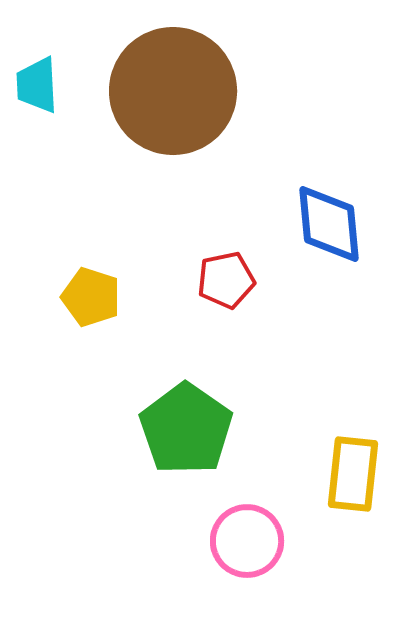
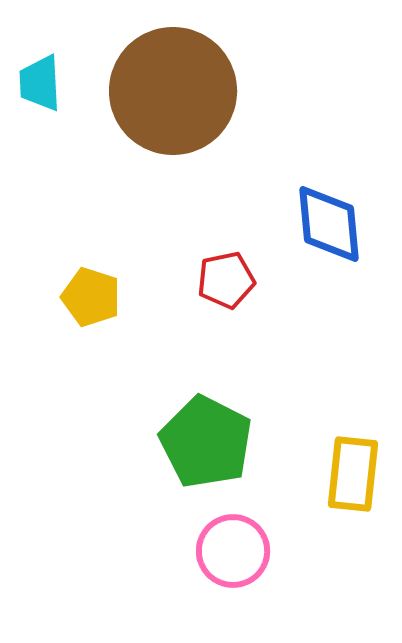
cyan trapezoid: moved 3 px right, 2 px up
green pentagon: moved 20 px right, 13 px down; rotated 8 degrees counterclockwise
pink circle: moved 14 px left, 10 px down
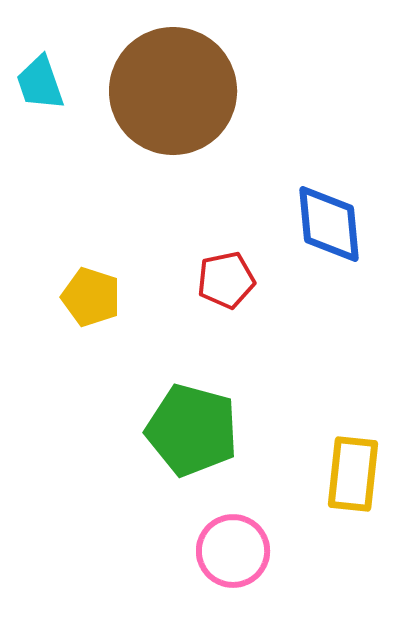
cyan trapezoid: rotated 16 degrees counterclockwise
green pentagon: moved 14 px left, 12 px up; rotated 12 degrees counterclockwise
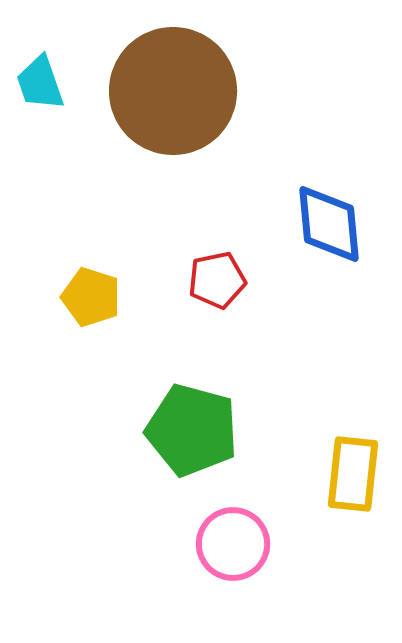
red pentagon: moved 9 px left
pink circle: moved 7 px up
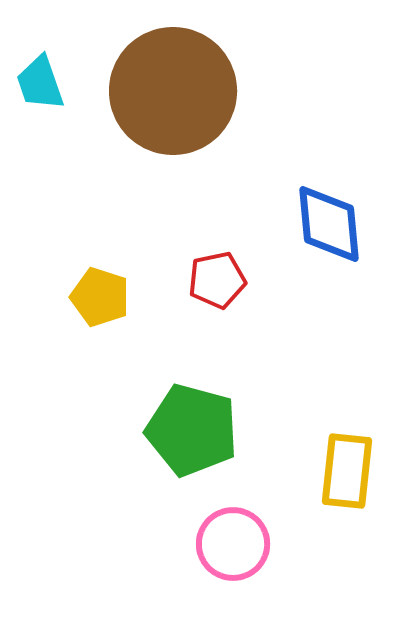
yellow pentagon: moved 9 px right
yellow rectangle: moved 6 px left, 3 px up
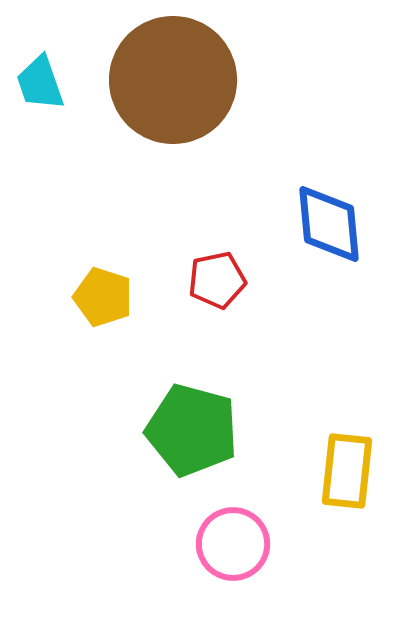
brown circle: moved 11 px up
yellow pentagon: moved 3 px right
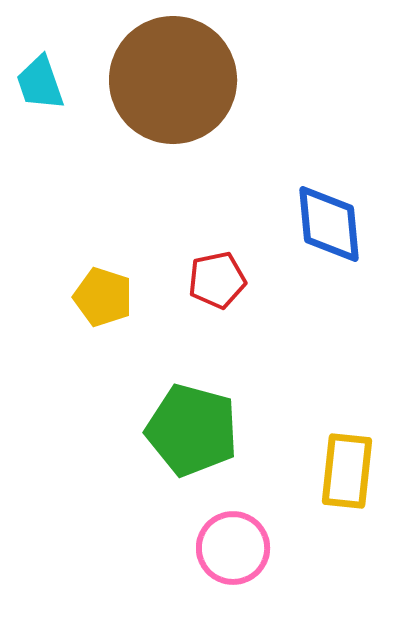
pink circle: moved 4 px down
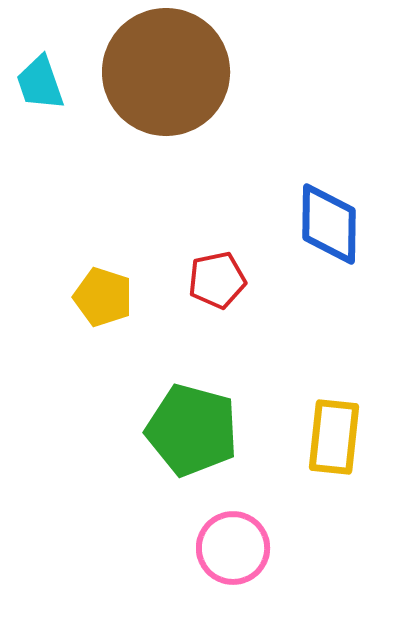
brown circle: moved 7 px left, 8 px up
blue diamond: rotated 6 degrees clockwise
yellow rectangle: moved 13 px left, 34 px up
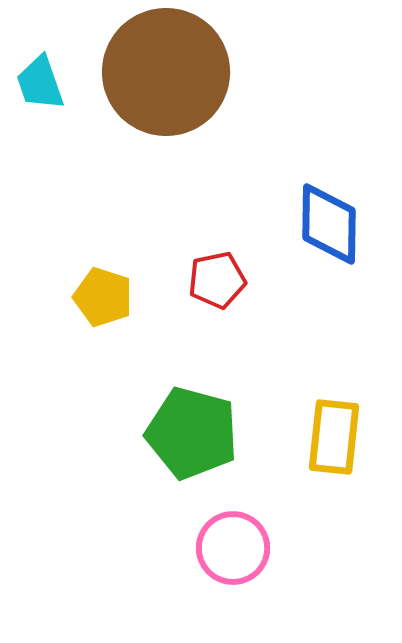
green pentagon: moved 3 px down
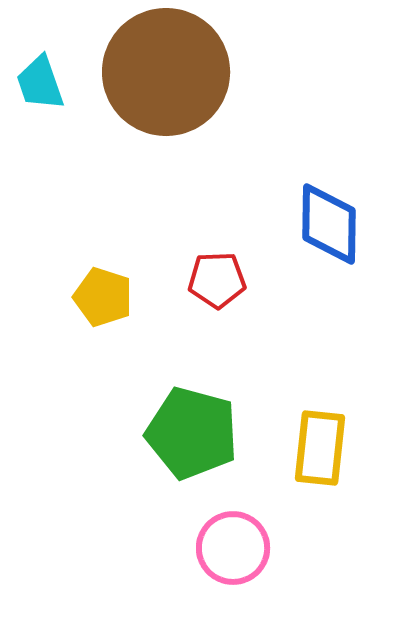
red pentagon: rotated 10 degrees clockwise
yellow rectangle: moved 14 px left, 11 px down
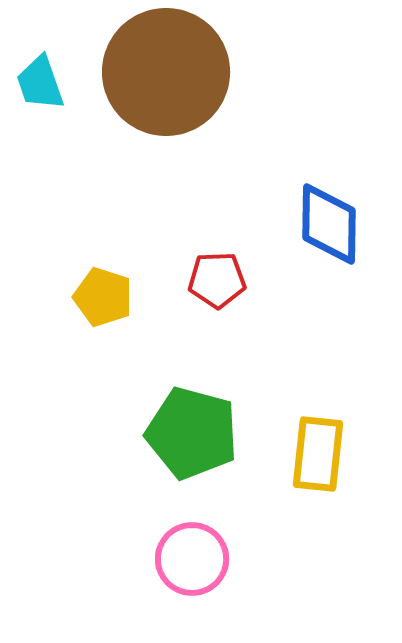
yellow rectangle: moved 2 px left, 6 px down
pink circle: moved 41 px left, 11 px down
